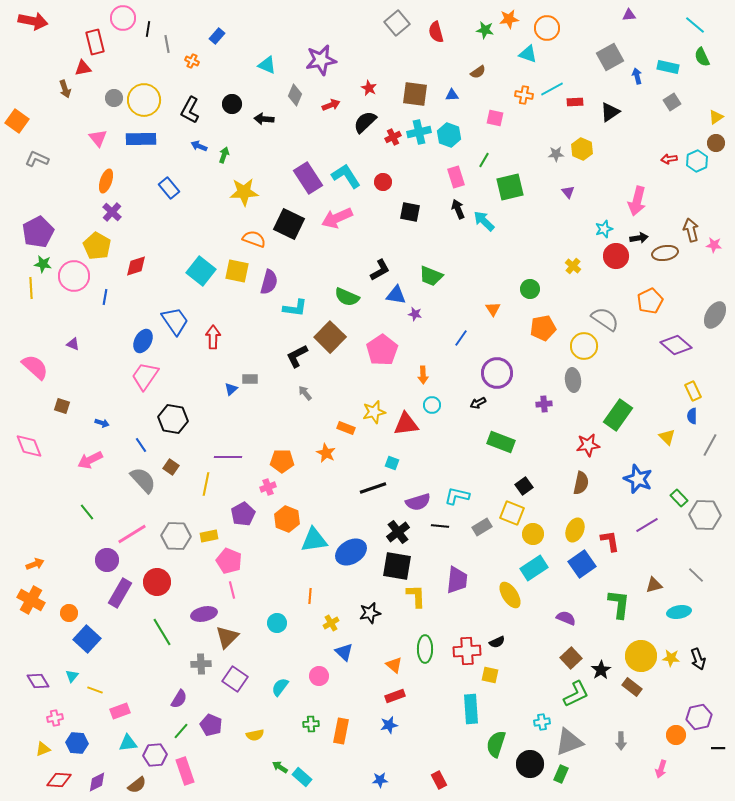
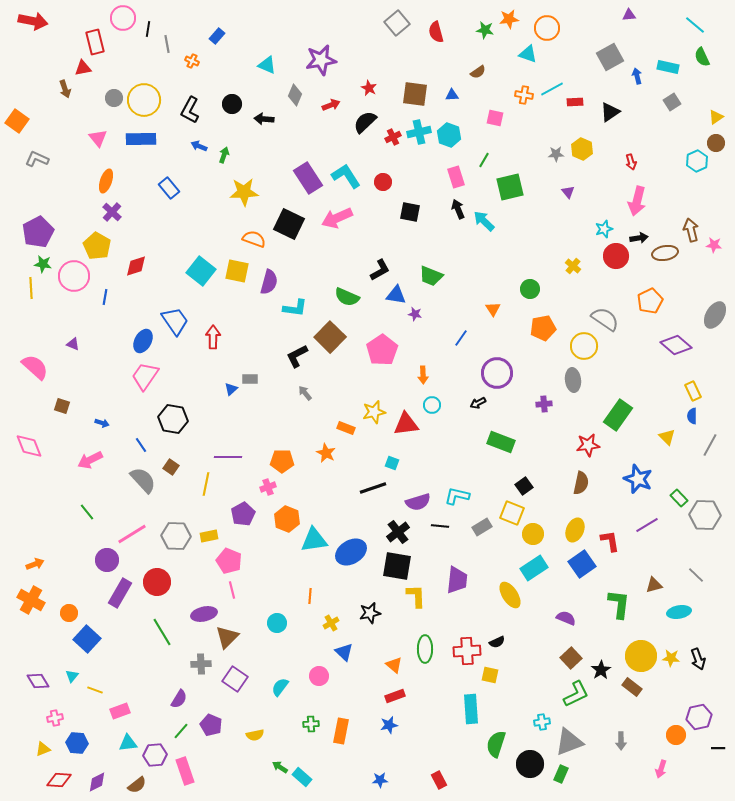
red arrow at (669, 159): moved 38 px left, 3 px down; rotated 98 degrees counterclockwise
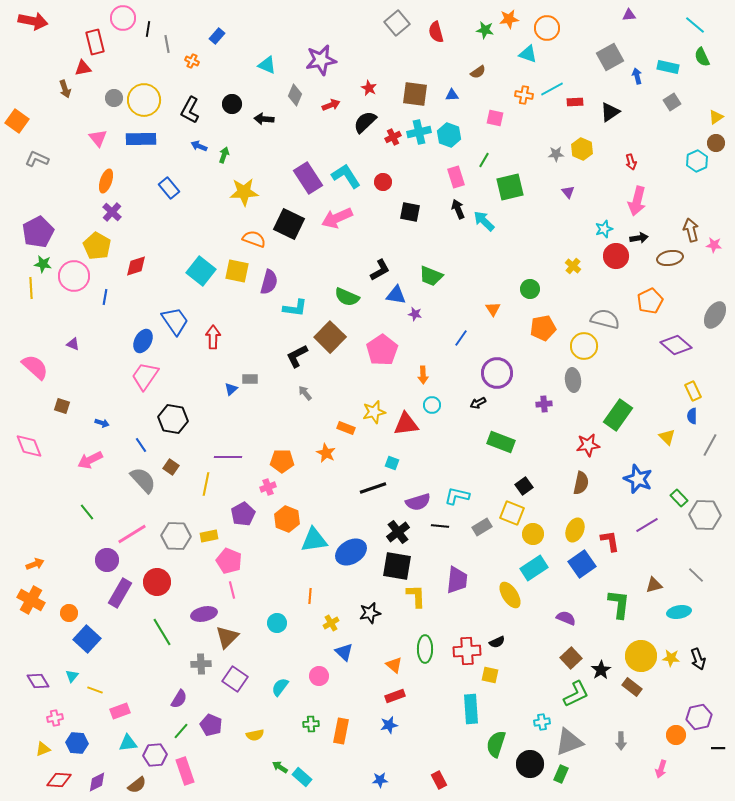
brown ellipse at (665, 253): moved 5 px right, 5 px down
gray semicircle at (605, 319): rotated 20 degrees counterclockwise
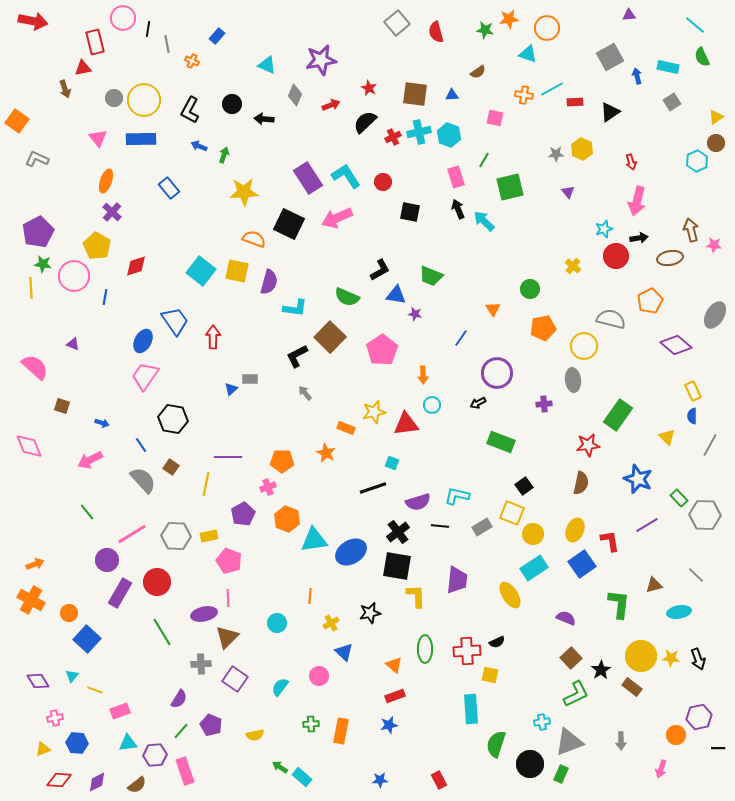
gray semicircle at (605, 319): moved 6 px right
pink line at (232, 590): moved 4 px left, 8 px down; rotated 12 degrees clockwise
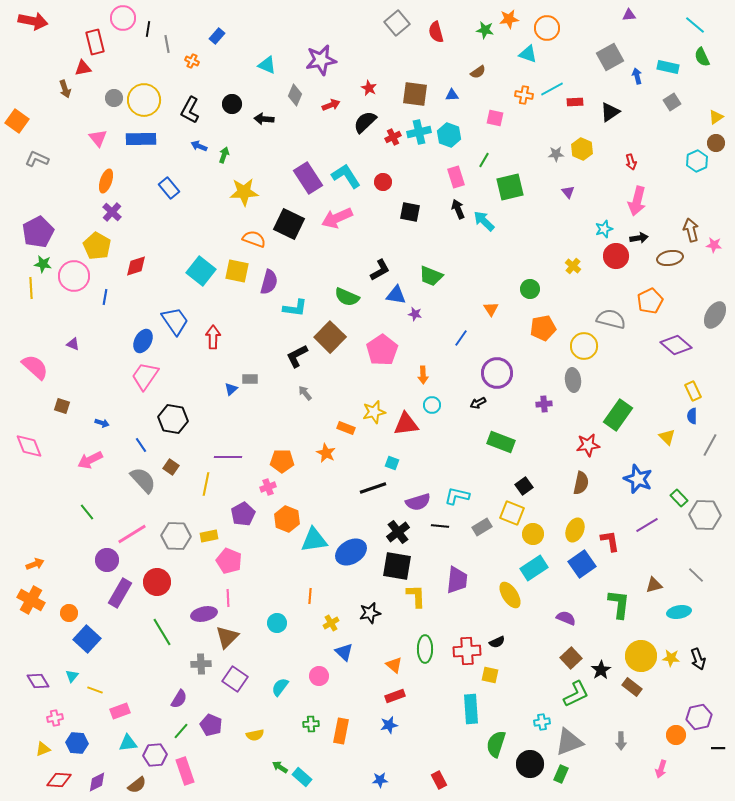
orange triangle at (493, 309): moved 2 px left
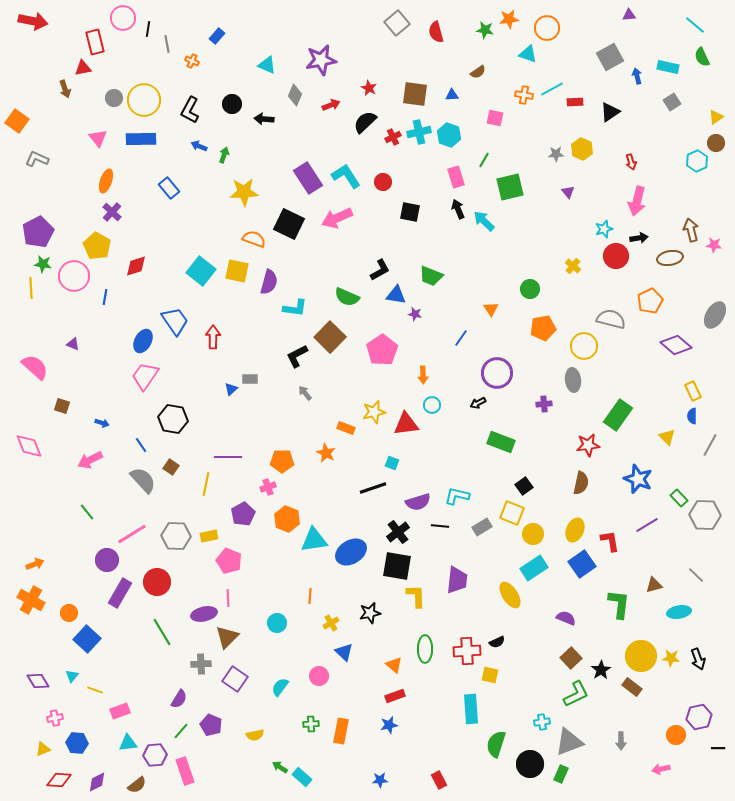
pink arrow at (661, 769): rotated 60 degrees clockwise
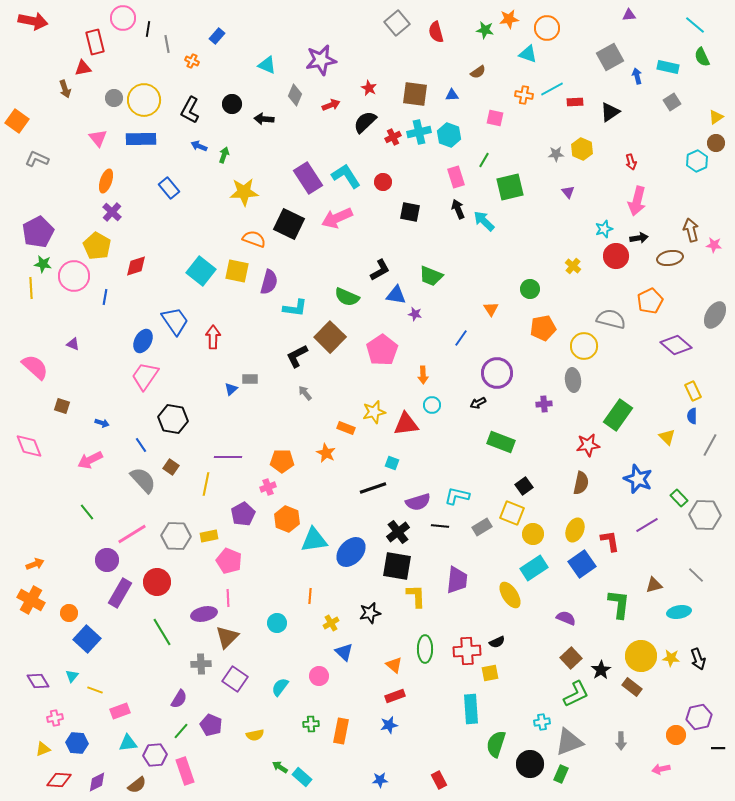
blue ellipse at (351, 552): rotated 16 degrees counterclockwise
yellow square at (490, 675): moved 2 px up; rotated 24 degrees counterclockwise
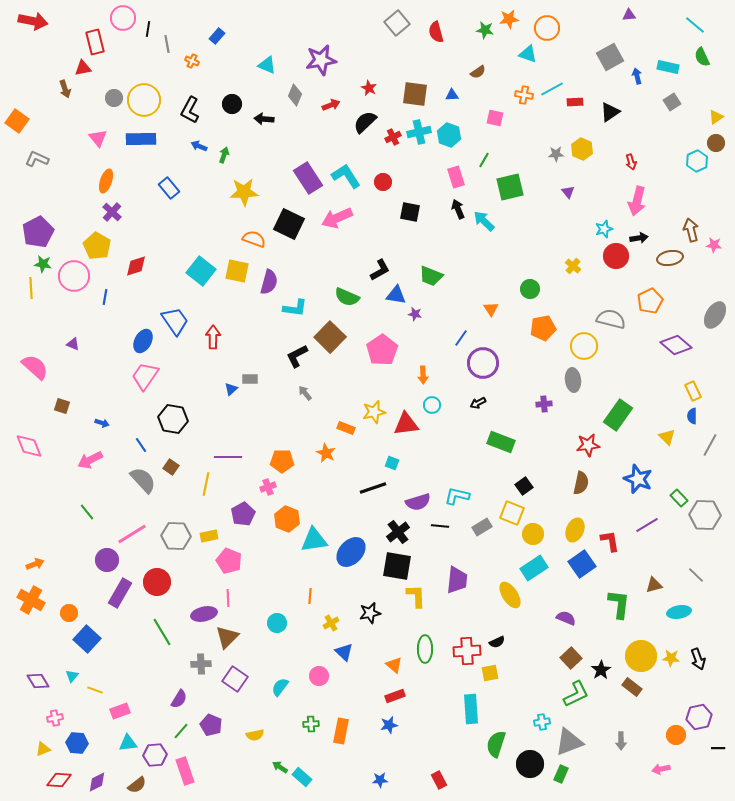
purple circle at (497, 373): moved 14 px left, 10 px up
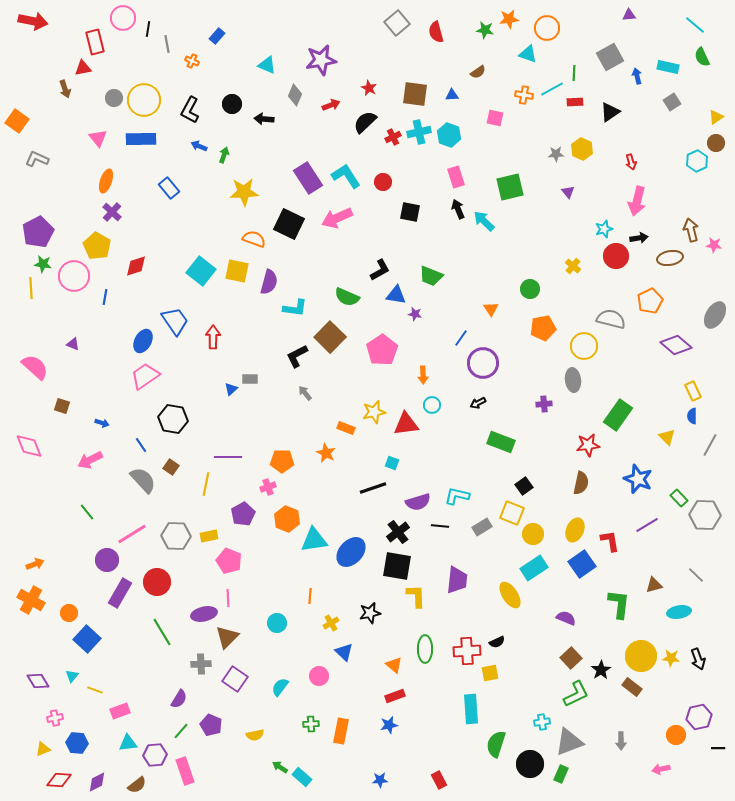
green line at (484, 160): moved 90 px right, 87 px up; rotated 28 degrees counterclockwise
pink trapezoid at (145, 376): rotated 20 degrees clockwise
